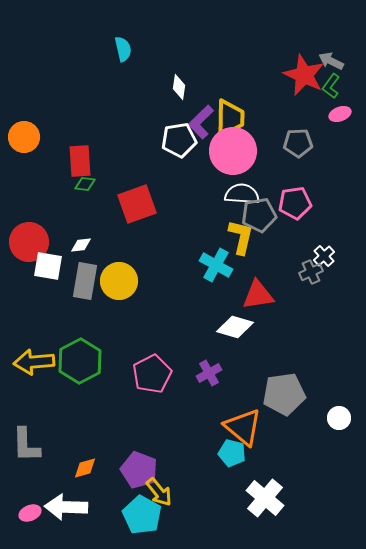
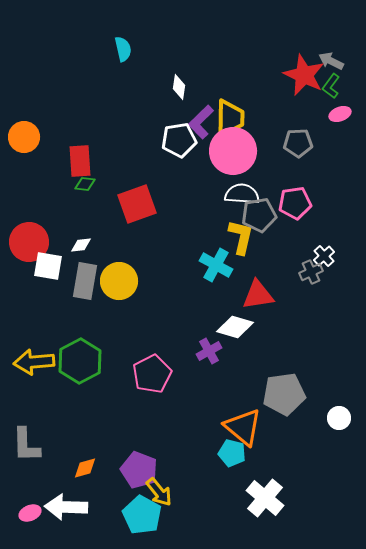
purple cross at (209, 373): moved 22 px up
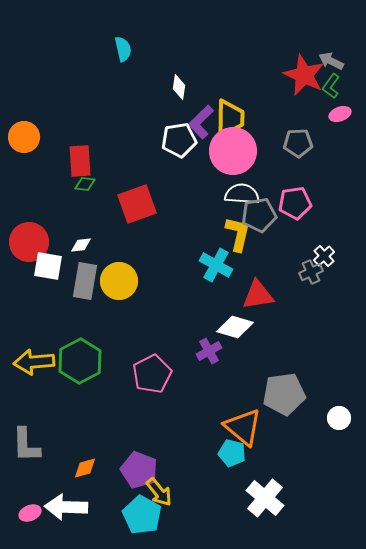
yellow L-shape at (241, 237): moved 3 px left, 3 px up
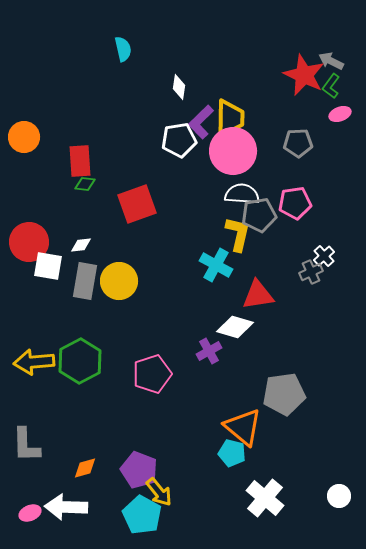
pink pentagon at (152, 374): rotated 9 degrees clockwise
white circle at (339, 418): moved 78 px down
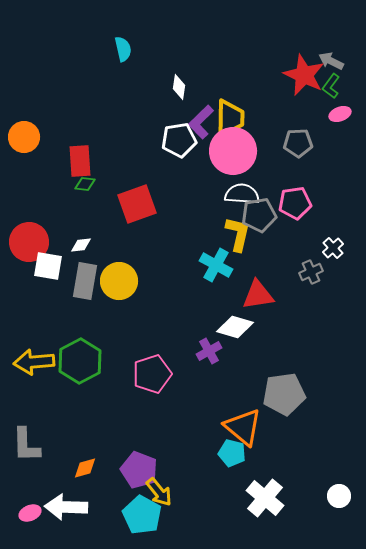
white cross at (324, 256): moved 9 px right, 8 px up
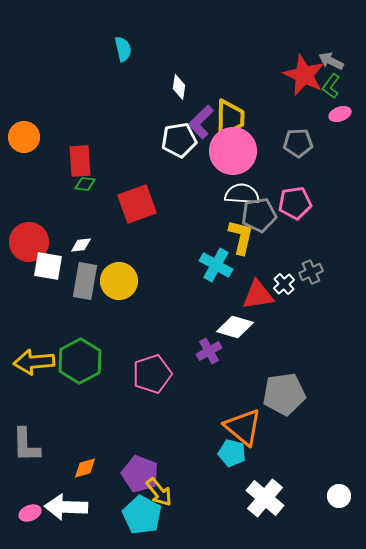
yellow L-shape at (238, 234): moved 3 px right, 3 px down
white cross at (333, 248): moved 49 px left, 36 px down
purple pentagon at (139, 470): moved 1 px right, 4 px down
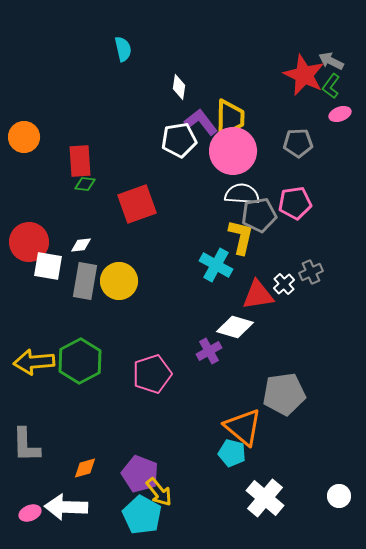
purple L-shape at (201, 122): rotated 96 degrees clockwise
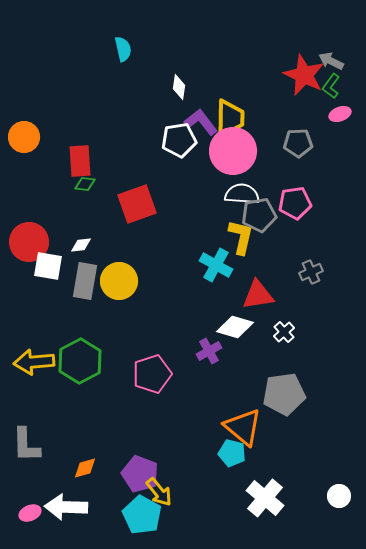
white cross at (284, 284): moved 48 px down
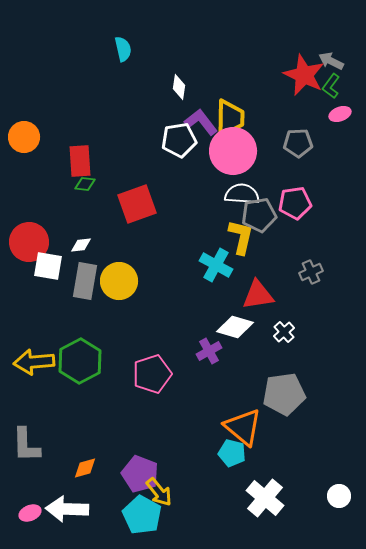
white arrow at (66, 507): moved 1 px right, 2 px down
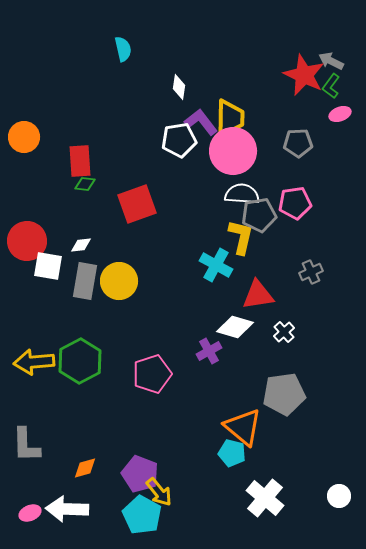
red circle at (29, 242): moved 2 px left, 1 px up
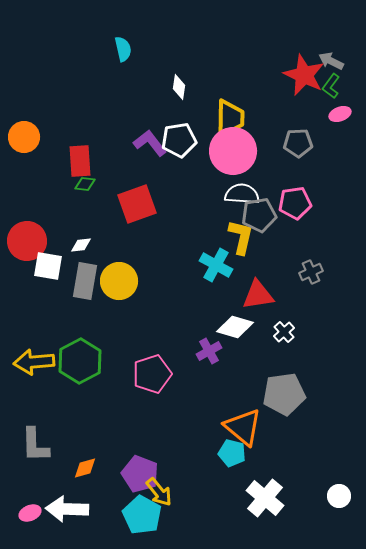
purple L-shape at (201, 122): moved 51 px left, 21 px down
gray L-shape at (26, 445): moved 9 px right
